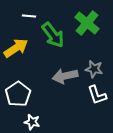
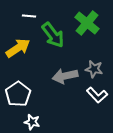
yellow arrow: moved 2 px right
white L-shape: rotated 25 degrees counterclockwise
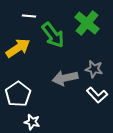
gray arrow: moved 2 px down
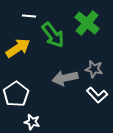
white pentagon: moved 2 px left
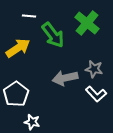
white L-shape: moved 1 px left, 1 px up
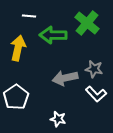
green arrow: rotated 128 degrees clockwise
yellow arrow: rotated 45 degrees counterclockwise
white pentagon: moved 3 px down
white star: moved 26 px right, 3 px up
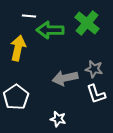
green arrow: moved 3 px left, 5 px up
white L-shape: rotated 25 degrees clockwise
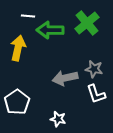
white line: moved 1 px left
green cross: rotated 10 degrees clockwise
white pentagon: moved 1 px right, 5 px down
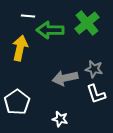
yellow arrow: moved 2 px right
white star: moved 2 px right
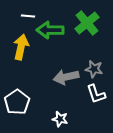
yellow arrow: moved 1 px right, 1 px up
gray arrow: moved 1 px right, 1 px up
